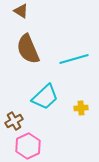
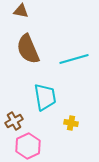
brown triangle: rotated 21 degrees counterclockwise
cyan trapezoid: rotated 56 degrees counterclockwise
yellow cross: moved 10 px left, 15 px down; rotated 16 degrees clockwise
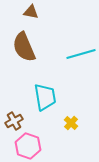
brown triangle: moved 10 px right, 1 px down
brown semicircle: moved 4 px left, 2 px up
cyan line: moved 7 px right, 5 px up
yellow cross: rotated 32 degrees clockwise
pink hexagon: rotated 15 degrees counterclockwise
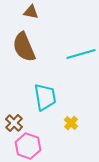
brown cross: moved 2 px down; rotated 18 degrees counterclockwise
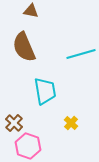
brown triangle: moved 1 px up
cyan trapezoid: moved 6 px up
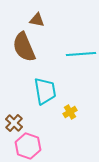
brown triangle: moved 6 px right, 9 px down
cyan line: rotated 12 degrees clockwise
yellow cross: moved 1 px left, 11 px up; rotated 16 degrees clockwise
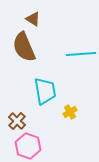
brown triangle: moved 4 px left, 1 px up; rotated 21 degrees clockwise
brown cross: moved 3 px right, 2 px up
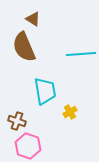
brown cross: rotated 24 degrees counterclockwise
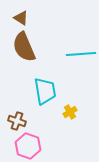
brown triangle: moved 12 px left, 1 px up
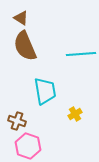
brown semicircle: moved 1 px right, 1 px up
yellow cross: moved 5 px right, 2 px down
